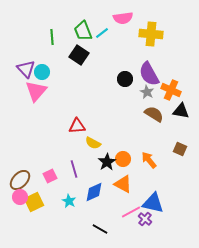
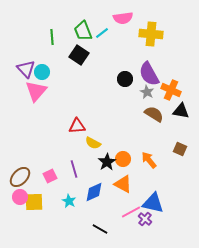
brown ellipse: moved 3 px up
yellow square: rotated 24 degrees clockwise
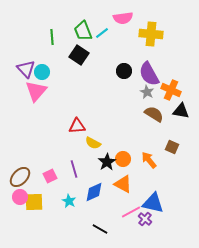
black circle: moved 1 px left, 8 px up
brown square: moved 8 px left, 2 px up
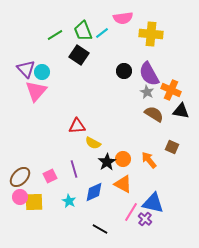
green line: moved 3 px right, 2 px up; rotated 63 degrees clockwise
pink line: rotated 30 degrees counterclockwise
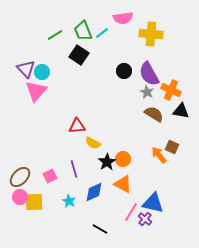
orange arrow: moved 10 px right, 5 px up
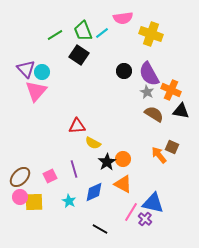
yellow cross: rotated 15 degrees clockwise
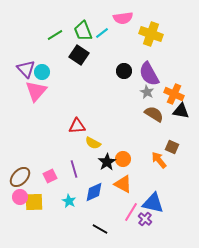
orange cross: moved 3 px right, 4 px down
orange arrow: moved 5 px down
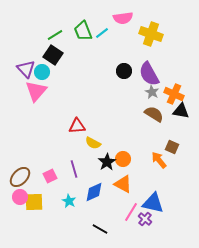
black square: moved 26 px left
gray star: moved 5 px right
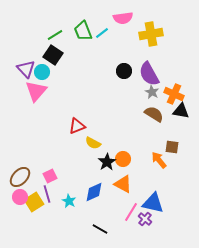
yellow cross: rotated 30 degrees counterclockwise
red triangle: rotated 18 degrees counterclockwise
brown square: rotated 16 degrees counterclockwise
purple line: moved 27 px left, 25 px down
yellow square: rotated 30 degrees counterclockwise
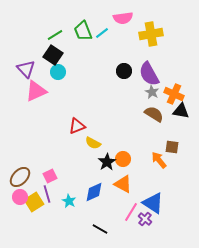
cyan circle: moved 16 px right
pink triangle: rotated 25 degrees clockwise
blue triangle: rotated 20 degrees clockwise
